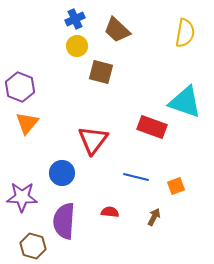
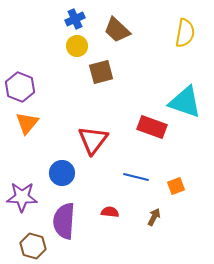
brown square: rotated 30 degrees counterclockwise
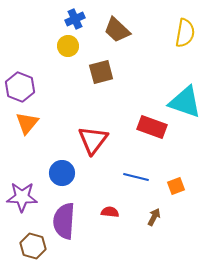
yellow circle: moved 9 px left
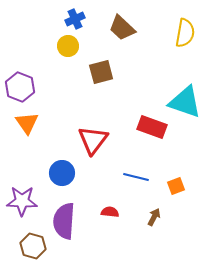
brown trapezoid: moved 5 px right, 2 px up
orange triangle: rotated 15 degrees counterclockwise
purple star: moved 4 px down
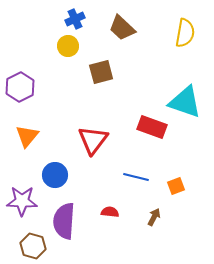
purple hexagon: rotated 12 degrees clockwise
orange triangle: moved 13 px down; rotated 15 degrees clockwise
blue circle: moved 7 px left, 2 px down
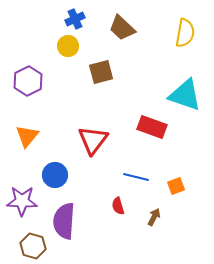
purple hexagon: moved 8 px right, 6 px up
cyan triangle: moved 7 px up
red semicircle: moved 8 px right, 6 px up; rotated 114 degrees counterclockwise
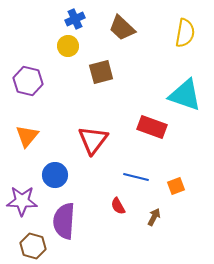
purple hexagon: rotated 20 degrees counterclockwise
red semicircle: rotated 12 degrees counterclockwise
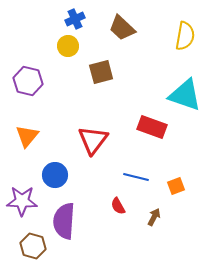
yellow semicircle: moved 3 px down
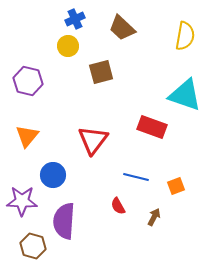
blue circle: moved 2 px left
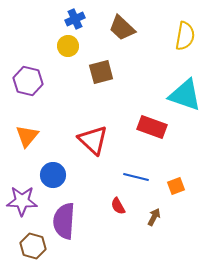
red triangle: rotated 24 degrees counterclockwise
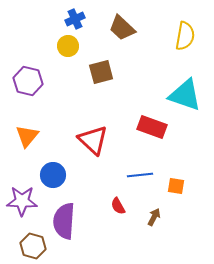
blue line: moved 4 px right, 2 px up; rotated 20 degrees counterclockwise
orange square: rotated 30 degrees clockwise
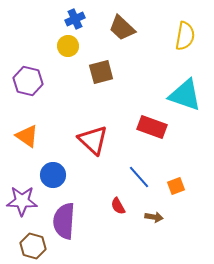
orange triangle: rotated 35 degrees counterclockwise
blue line: moved 1 px left, 2 px down; rotated 55 degrees clockwise
orange square: rotated 30 degrees counterclockwise
brown arrow: rotated 72 degrees clockwise
